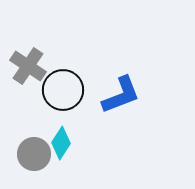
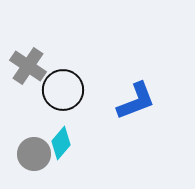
blue L-shape: moved 15 px right, 6 px down
cyan diamond: rotated 8 degrees clockwise
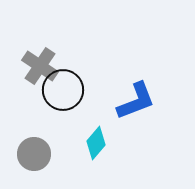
gray cross: moved 12 px right
cyan diamond: moved 35 px right
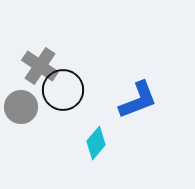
blue L-shape: moved 2 px right, 1 px up
gray circle: moved 13 px left, 47 px up
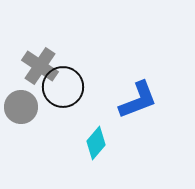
black circle: moved 3 px up
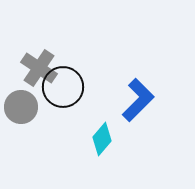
gray cross: moved 1 px left, 2 px down
blue L-shape: rotated 24 degrees counterclockwise
cyan diamond: moved 6 px right, 4 px up
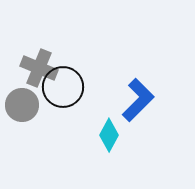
gray cross: rotated 12 degrees counterclockwise
gray circle: moved 1 px right, 2 px up
cyan diamond: moved 7 px right, 4 px up; rotated 12 degrees counterclockwise
